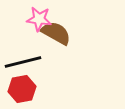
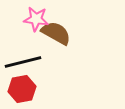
pink star: moved 3 px left
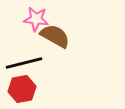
brown semicircle: moved 1 px left, 3 px down
black line: moved 1 px right, 1 px down
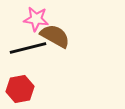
black line: moved 4 px right, 15 px up
red hexagon: moved 2 px left
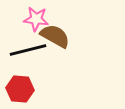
black line: moved 2 px down
red hexagon: rotated 16 degrees clockwise
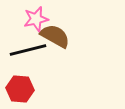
pink star: rotated 20 degrees counterclockwise
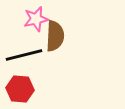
brown semicircle: rotated 64 degrees clockwise
black line: moved 4 px left, 5 px down
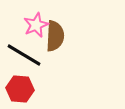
pink star: moved 6 px down; rotated 10 degrees counterclockwise
black line: rotated 45 degrees clockwise
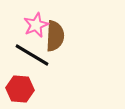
black line: moved 8 px right
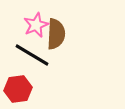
brown semicircle: moved 1 px right, 2 px up
red hexagon: moved 2 px left; rotated 12 degrees counterclockwise
